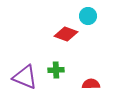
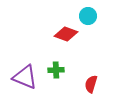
red semicircle: rotated 72 degrees counterclockwise
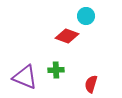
cyan circle: moved 2 px left
red diamond: moved 1 px right, 2 px down
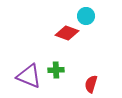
red diamond: moved 3 px up
purple triangle: moved 4 px right, 1 px up
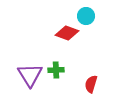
purple triangle: moved 1 px right, 1 px up; rotated 36 degrees clockwise
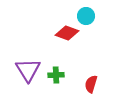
green cross: moved 5 px down
purple triangle: moved 2 px left, 5 px up
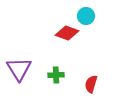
purple triangle: moved 9 px left, 1 px up
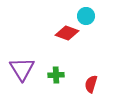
purple triangle: moved 3 px right
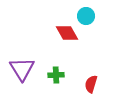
red diamond: rotated 40 degrees clockwise
